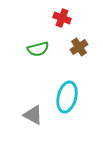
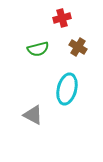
red cross: rotated 36 degrees counterclockwise
brown cross: moved 1 px left; rotated 24 degrees counterclockwise
cyan ellipse: moved 8 px up
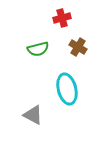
cyan ellipse: rotated 28 degrees counterclockwise
